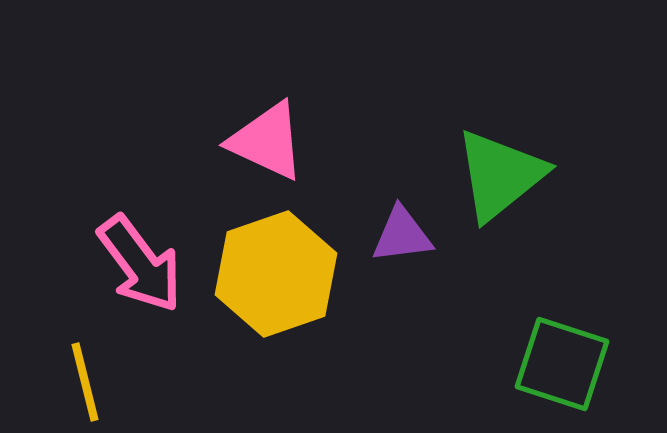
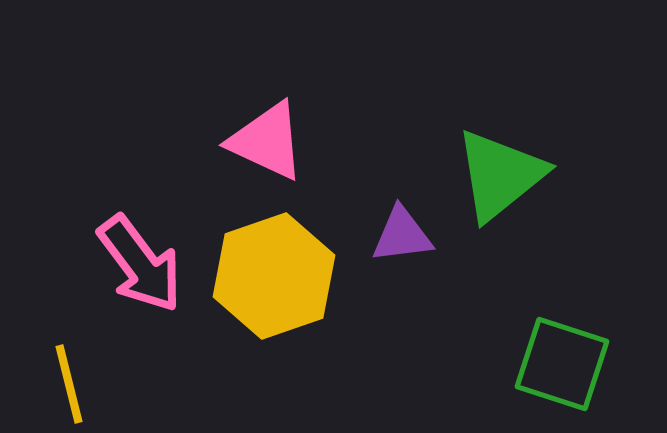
yellow hexagon: moved 2 px left, 2 px down
yellow line: moved 16 px left, 2 px down
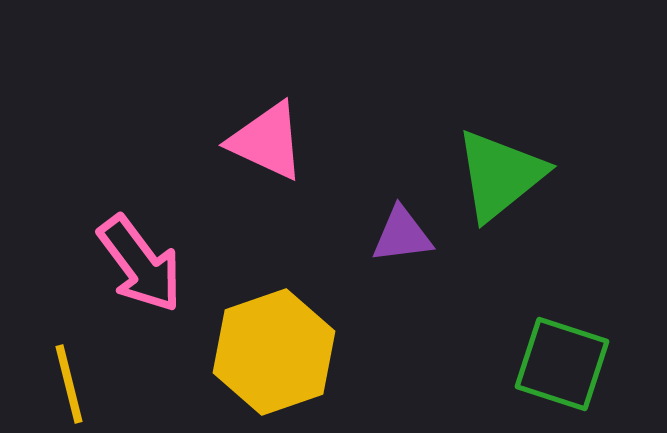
yellow hexagon: moved 76 px down
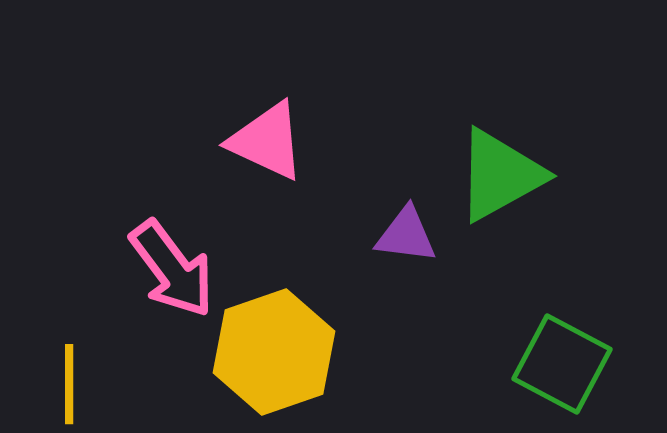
green triangle: rotated 10 degrees clockwise
purple triangle: moved 4 px right; rotated 14 degrees clockwise
pink arrow: moved 32 px right, 5 px down
green square: rotated 10 degrees clockwise
yellow line: rotated 14 degrees clockwise
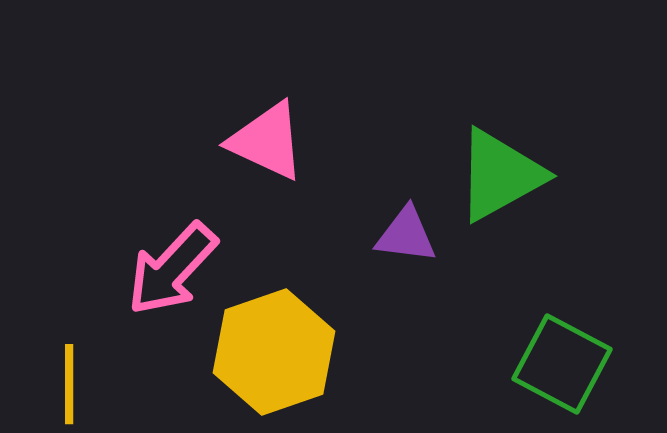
pink arrow: rotated 80 degrees clockwise
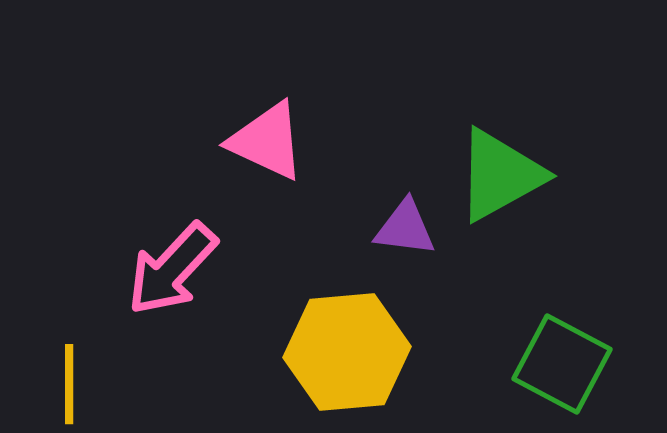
purple triangle: moved 1 px left, 7 px up
yellow hexagon: moved 73 px right; rotated 14 degrees clockwise
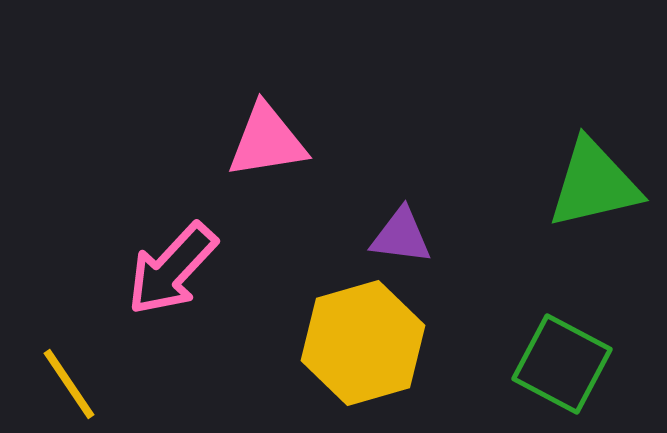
pink triangle: rotated 34 degrees counterclockwise
green triangle: moved 94 px right, 9 px down; rotated 16 degrees clockwise
purple triangle: moved 4 px left, 8 px down
yellow hexagon: moved 16 px right, 9 px up; rotated 11 degrees counterclockwise
yellow line: rotated 34 degrees counterclockwise
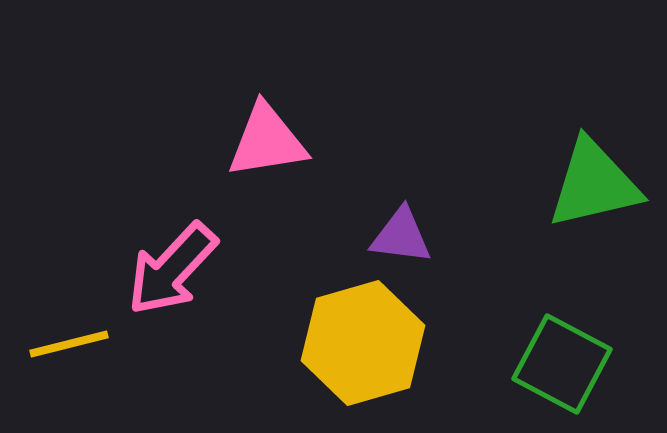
yellow line: moved 40 px up; rotated 70 degrees counterclockwise
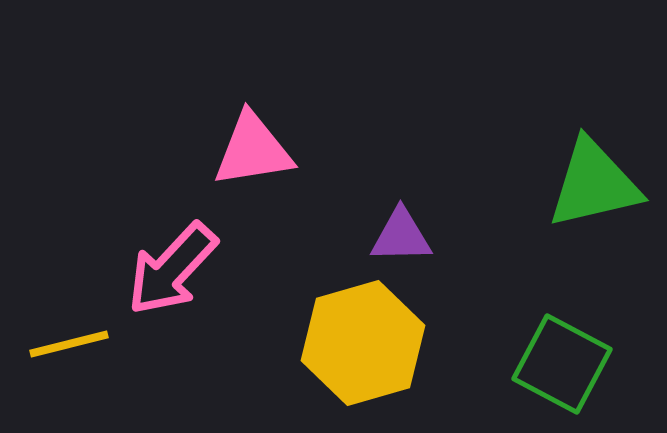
pink triangle: moved 14 px left, 9 px down
purple triangle: rotated 8 degrees counterclockwise
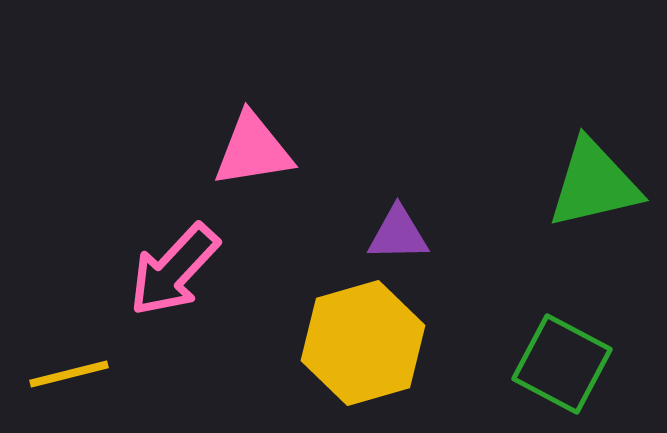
purple triangle: moved 3 px left, 2 px up
pink arrow: moved 2 px right, 1 px down
yellow line: moved 30 px down
